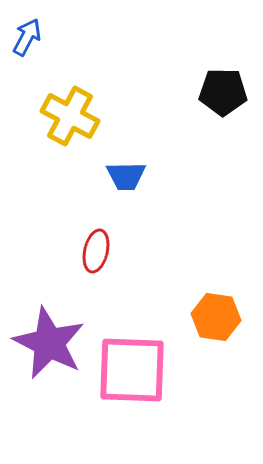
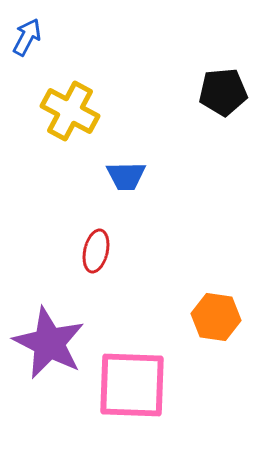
black pentagon: rotated 6 degrees counterclockwise
yellow cross: moved 5 px up
pink square: moved 15 px down
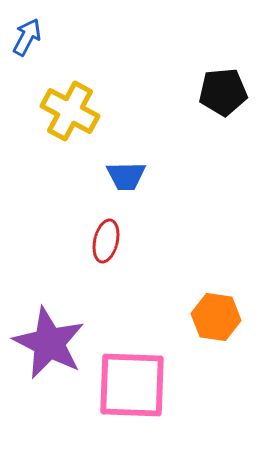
red ellipse: moved 10 px right, 10 px up
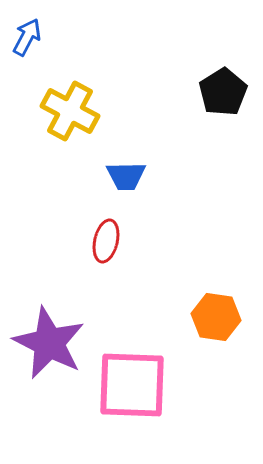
black pentagon: rotated 27 degrees counterclockwise
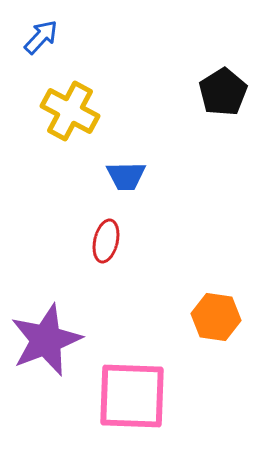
blue arrow: moved 14 px right; rotated 15 degrees clockwise
purple star: moved 3 px left, 3 px up; rotated 24 degrees clockwise
pink square: moved 11 px down
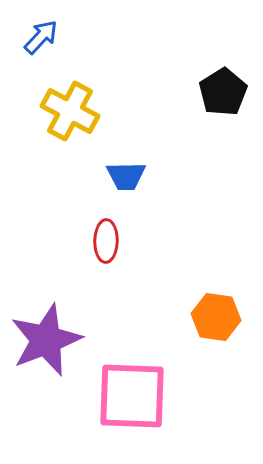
red ellipse: rotated 12 degrees counterclockwise
